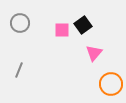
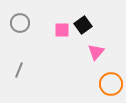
pink triangle: moved 2 px right, 1 px up
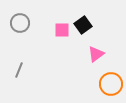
pink triangle: moved 2 px down; rotated 12 degrees clockwise
